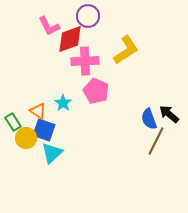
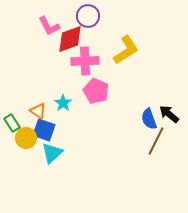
green rectangle: moved 1 px left, 1 px down
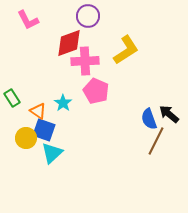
pink L-shape: moved 21 px left, 6 px up
red diamond: moved 1 px left, 4 px down
green rectangle: moved 25 px up
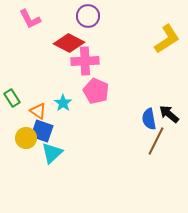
pink L-shape: moved 2 px right, 1 px up
red diamond: rotated 48 degrees clockwise
yellow L-shape: moved 41 px right, 11 px up
blue semicircle: rotated 10 degrees clockwise
blue square: moved 2 px left, 1 px down
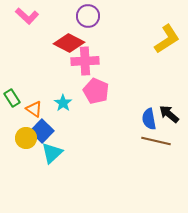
pink L-shape: moved 3 px left, 3 px up; rotated 20 degrees counterclockwise
orange triangle: moved 4 px left, 2 px up
blue square: rotated 25 degrees clockwise
brown line: rotated 76 degrees clockwise
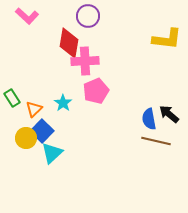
yellow L-shape: rotated 40 degrees clockwise
red diamond: rotated 72 degrees clockwise
pink pentagon: rotated 25 degrees clockwise
orange triangle: rotated 42 degrees clockwise
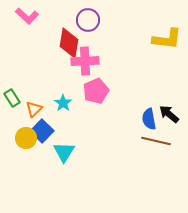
purple circle: moved 4 px down
cyan triangle: moved 12 px right, 1 px up; rotated 15 degrees counterclockwise
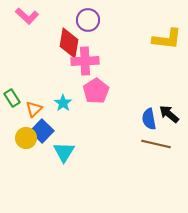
pink pentagon: rotated 10 degrees counterclockwise
brown line: moved 3 px down
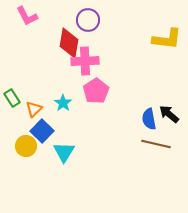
pink L-shape: rotated 20 degrees clockwise
yellow circle: moved 8 px down
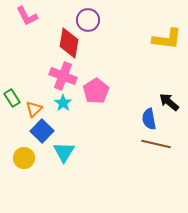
pink cross: moved 22 px left, 15 px down; rotated 24 degrees clockwise
black arrow: moved 12 px up
yellow circle: moved 2 px left, 12 px down
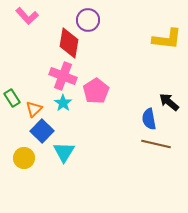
pink L-shape: rotated 15 degrees counterclockwise
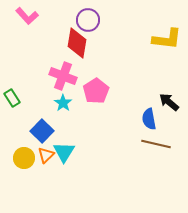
red diamond: moved 8 px right
orange triangle: moved 12 px right, 46 px down
